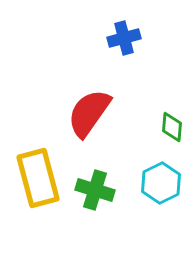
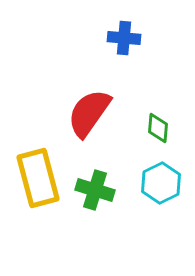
blue cross: rotated 20 degrees clockwise
green diamond: moved 14 px left, 1 px down
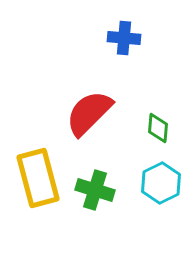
red semicircle: rotated 10 degrees clockwise
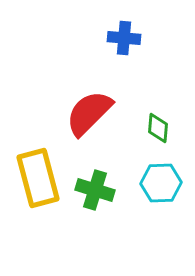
cyan hexagon: rotated 24 degrees clockwise
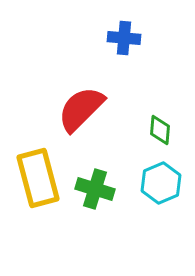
red semicircle: moved 8 px left, 4 px up
green diamond: moved 2 px right, 2 px down
cyan hexagon: rotated 21 degrees counterclockwise
green cross: moved 1 px up
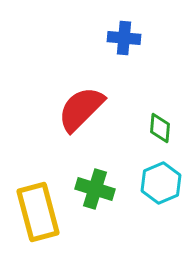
green diamond: moved 2 px up
yellow rectangle: moved 34 px down
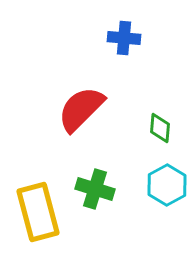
cyan hexagon: moved 6 px right, 2 px down; rotated 6 degrees counterclockwise
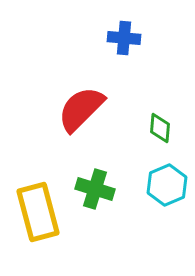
cyan hexagon: rotated 6 degrees clockwise
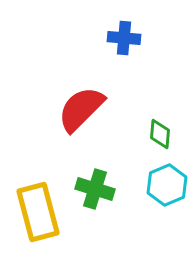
green diamond: moved 6 px down
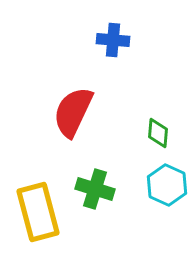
blue cross: moved 11 px left, 2 px down
red semicircle: moved 8 px left, 3 px down; rotated 20 degrees counterclockwise
green diamond: moved 2 px left, 1 px up
cyan hexagon: rotated 12 degrees counterclockwise
